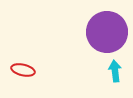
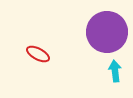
red ellipse: moved 15 px right, 16 px up; rotated 15 degrees clockwise
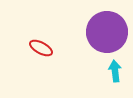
red ellipse: moved 3 px right, 6 px up
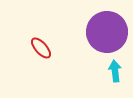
red ellipse: rotated 20 degrees clockwise
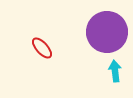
red ellipse: moved 1 px right
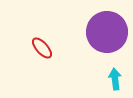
cyan arrow: moved 8 px down
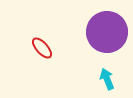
cyan arrow: moved 8 px left; rotated 15 degrees counterclockwise
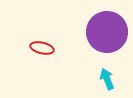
red ellipse: rotated 35 degrees counterclockwise
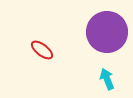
red ellipse: moved 2 px down; rotated 25 degrees clockwise
